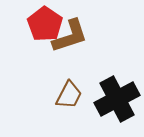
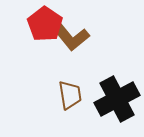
brown L-shape: rotated 69 degrees clockwise
brown trapezoid: moved 1 px right; rotated 36 degrees counterclockwise
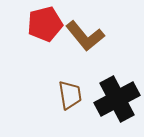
red pentagon: rotated 24 degrees clockwise
brown L-shape: moved 15 px right
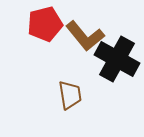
black cross: moved 40 px up; rotated 33 degrees counterclockwise
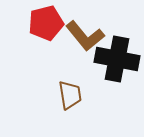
red pentagon: moved 1 px right, 1 px up
black cross: rotated 18 degrees counterclockwise
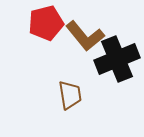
black cross: rotated 33 degrees counterclockwise
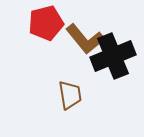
brown L-shape: moved 3 px down
black cross: moved 4 px left, 3 px up
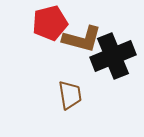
red pentagon: moved 4 px right
brown L-shape: moved 3 px left; rotated 36 degrees counterclockwise
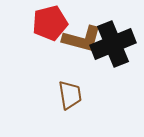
black cross: moved 12 px up
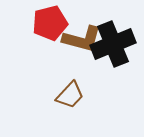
brown trapezoid: rotated 52 degrees clockwise
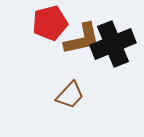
brown L-shape: rotated 27 degrees counterclockwise
